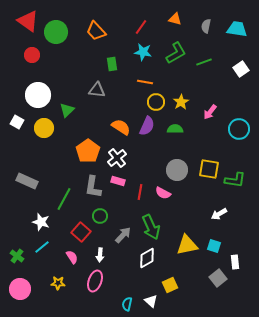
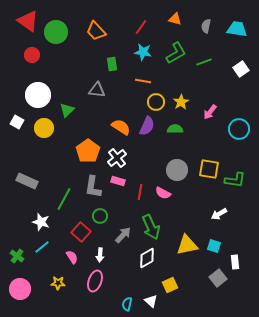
orange line at (145, 82): moved 2 px left, 1 px up
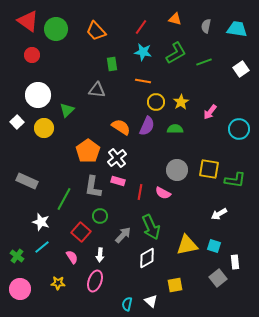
green circle at (56, 32): moved 3 px up
white square at (17, 122): rotated 16 degrees clockwise
yellow square at (170, 285): moved 5 px right; rotated 14 degrees clockwise
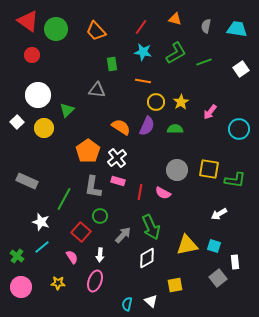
pink circle at (20, 289): moved 1 px right, 2 px up
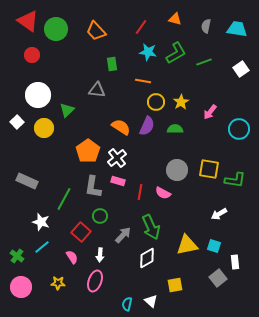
cyan star at (143, 52): moved 5 px right
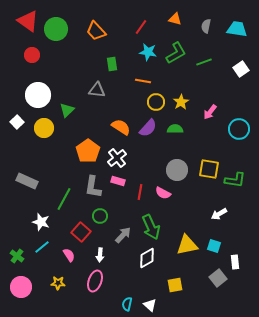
purple semicircle at (147, 126): moved 1 px right, 2 px down; rotated 18 degrees clockwise
pink semicircle at (72, 257): moved 3 px left, 2 px up
white triangle at (151, 301): moved 1 px left, 4 px down
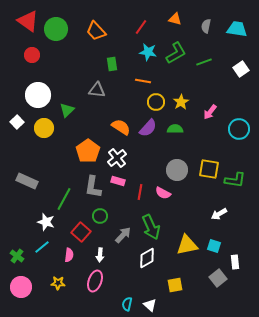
white star at (41, 222): moved 5 px right
pink semicircle at (69, 255): rotated 40 degrees clockwise
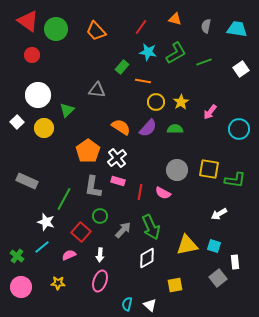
green rectangle at (112, 64): moved 10 px right, 3 px down; rotated 48 degrees clockwise
gray arrow at (123, 235): moved 5 px up
pink semicircle at (69, 255): rotated 120 degrees counterclockwise
pink ellipse at (95, 281): moved 5 px right
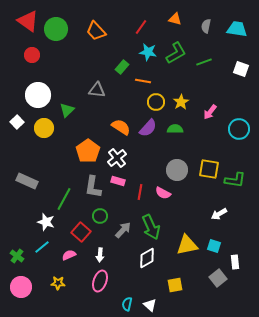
white square at (241, 69): rotated 35 degrees counterclockwise
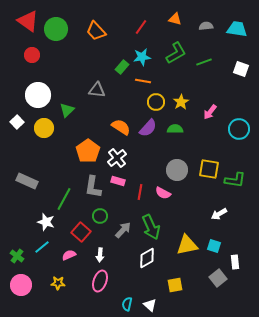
gray semicircle at (206, 26): rotated 72 degrees clockwise
cyan star at (148, 52): moved 6 px left, 5 px down; rotated 18 degrees counterclockwise
pink circle at (21, 287): moved 2 px up
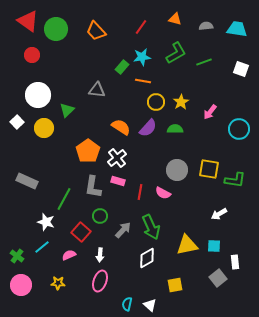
cyan square at (214, 246): rotated 16 degrees counterclockwise
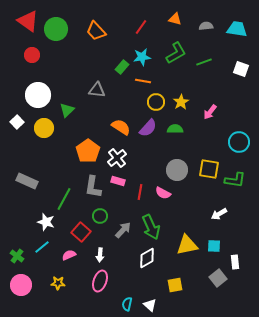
cyan circle at (239, 129): moved 13 px down
